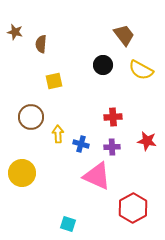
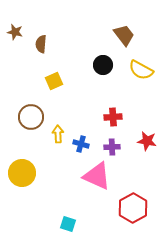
yellow square: rotated 12 degrees counterclockwise
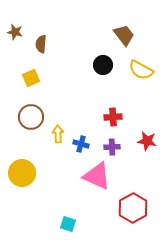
yellow square: moved 23 px left, 3 px up
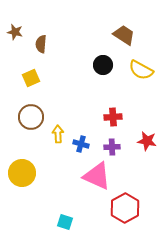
brown trapezoid: rotated 20 degrees counterclockwise
red hexagon: moved 8 px left
cyan square: moved 3 px left, 2 px up
